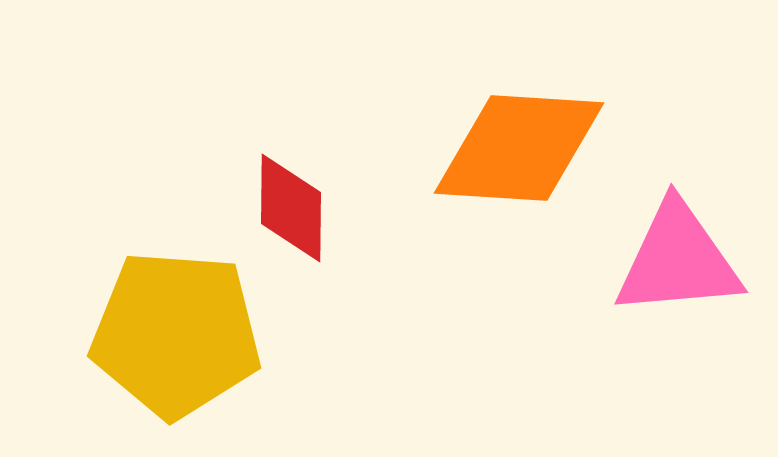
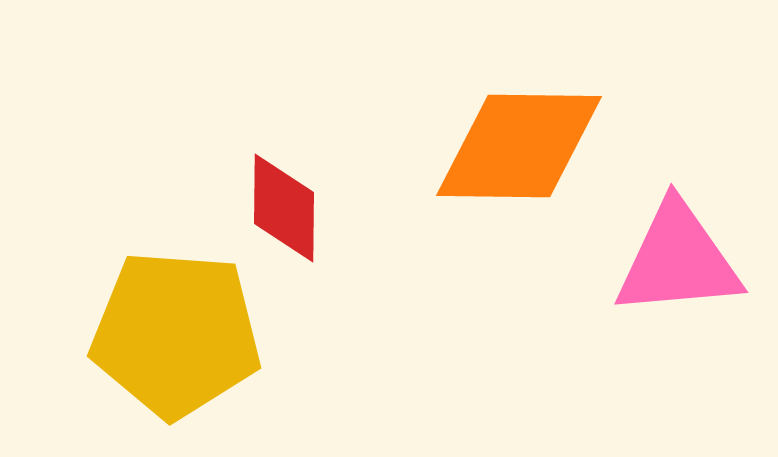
orange diamond: moved 2 px up; rotated 3 degrees counterclockwise
red diamond: moved 7 px left
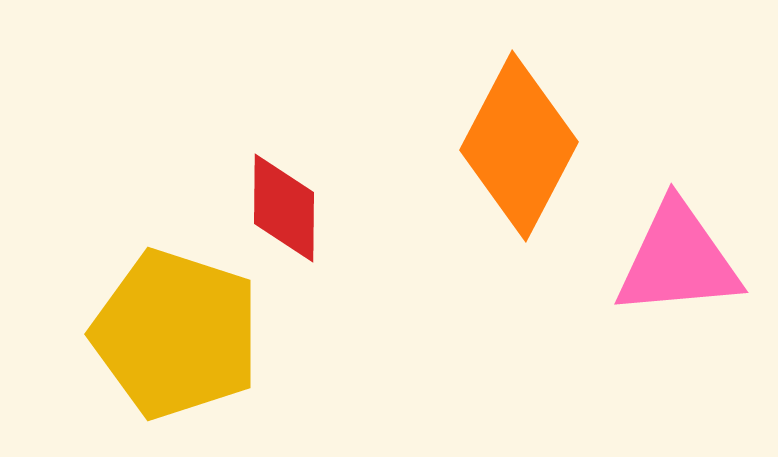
orange diamond: rotated 63 degrees counterclockwise
yellow pentagon: rotated 14 degrees clockwise
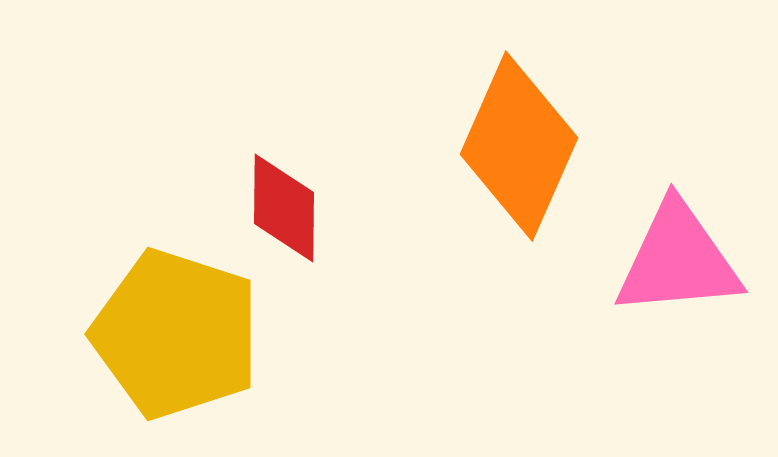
orange diamond: rotated 4 degrees counterclockwise
